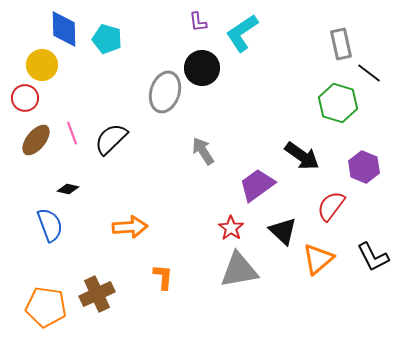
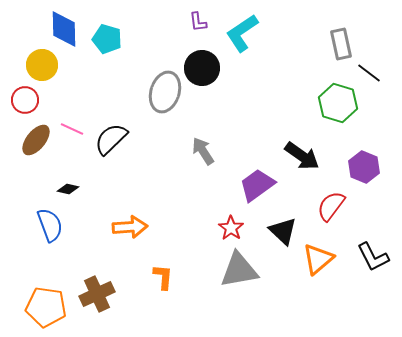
red circle: moved 2 px down
pink line: moved 4 px up; rotated 45 degrees counterclockwise
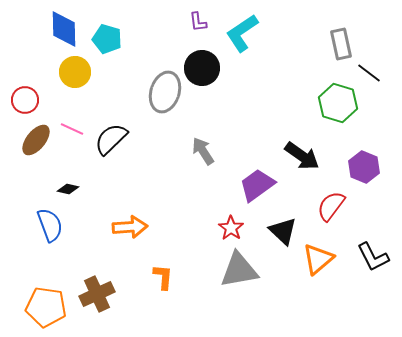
yellow circle: moved 33 px right, 7 px down
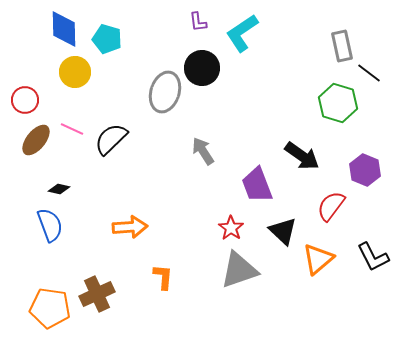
gray rectangle: moved 1 px right, 2 px down
purple hexagon: moved 1 px right, 3 px down
purple trapezoid: rotated 75 degrees counterclockwise
black diamond: moved 9 px left
gray triangle: rotated 9 degrees counterclockwise
orange pentagon: moved 4 px right, 1 px down
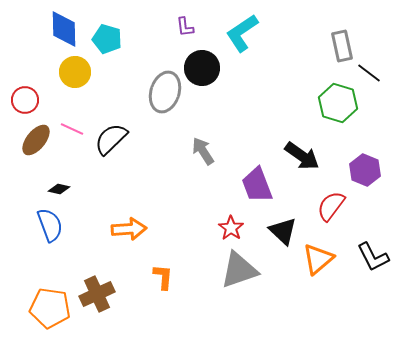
purple L-shape: moved 13 px left, 5 px down
orange arrow: moved 1 px left, 2 px down
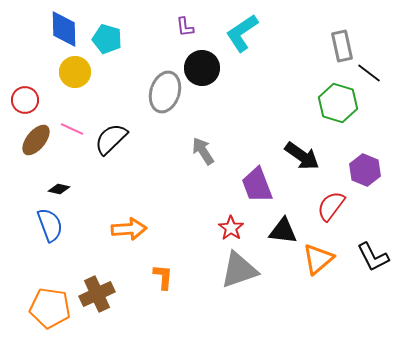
black triangle: rotated 36 degrees counterclockwise
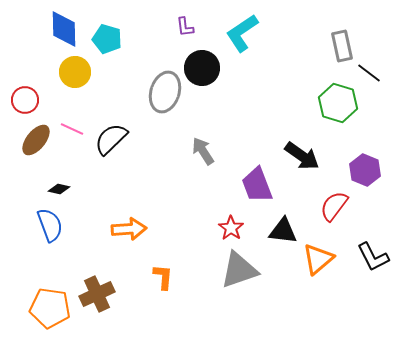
red semicircle: moved 3 px right
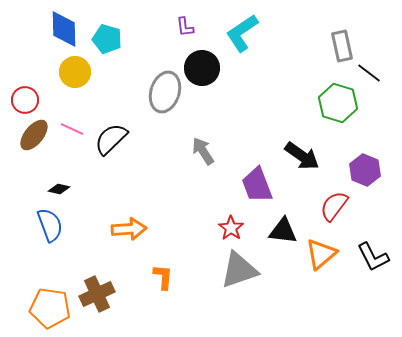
brown ellipse: moved 2 px left, 5 px up
orange triangle: moved 3 px right, 5 px up
